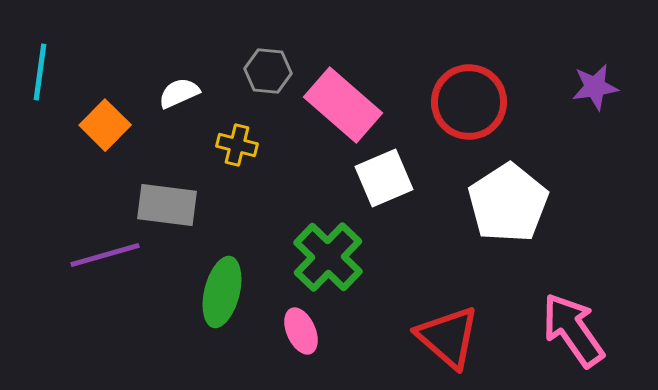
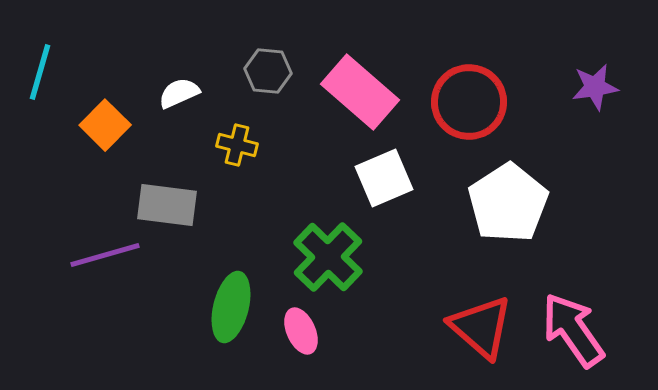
cyan line: rotated 8 degrees clockwise
pink rectangle: moved 17 px right, 13 px up
green ellipse: moved 9 px right, 15 px down
red triangle: moved 33 px right, 10 px up
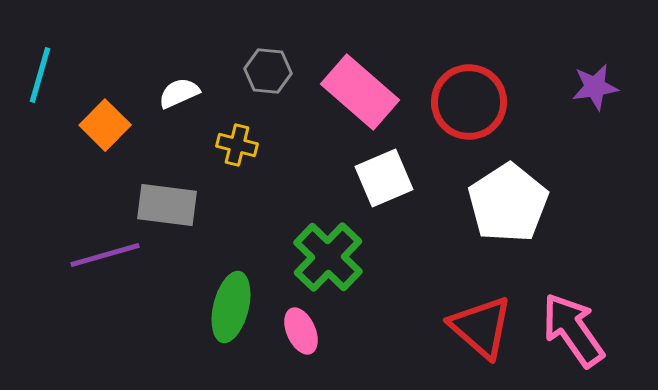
cyan line: moved 3 px down
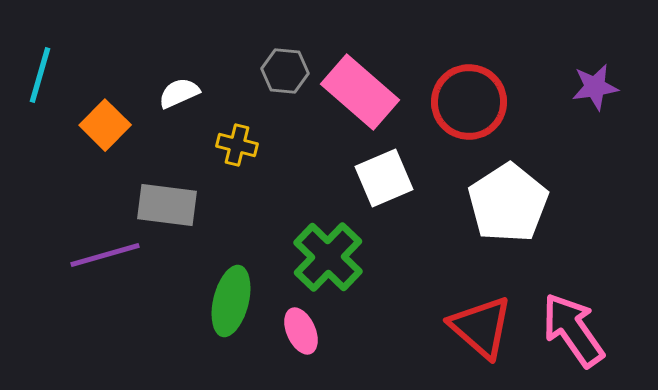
gray hexagon: moved 17 px right
green ellipse: moved 6 px up
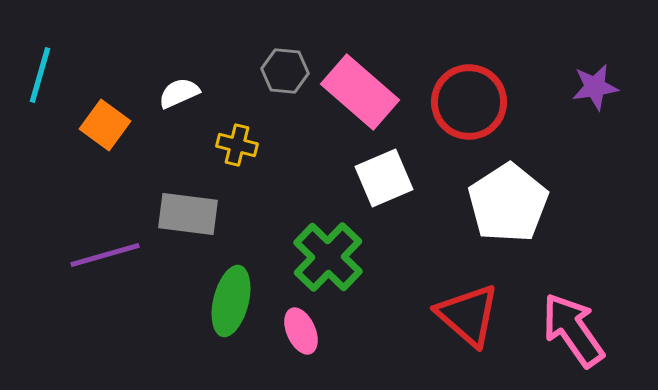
orange square: rotated 9 degrees counterclockwise
gray rectangle: moved 21 px right, 9 px down
red triangle: moved 13 px left, 12 px up
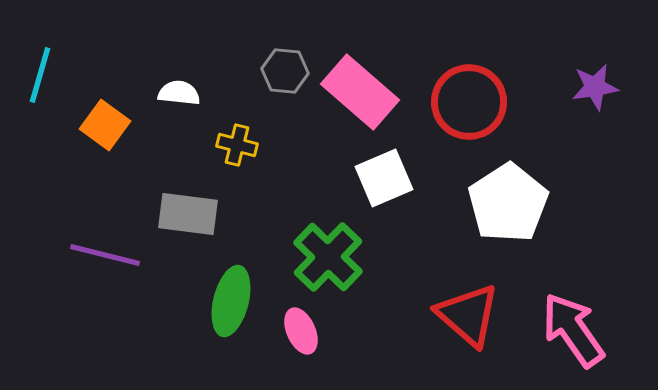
white semicircle: rotated 30 degrees clockwise
purple line: rotated 30 degrees clockwise
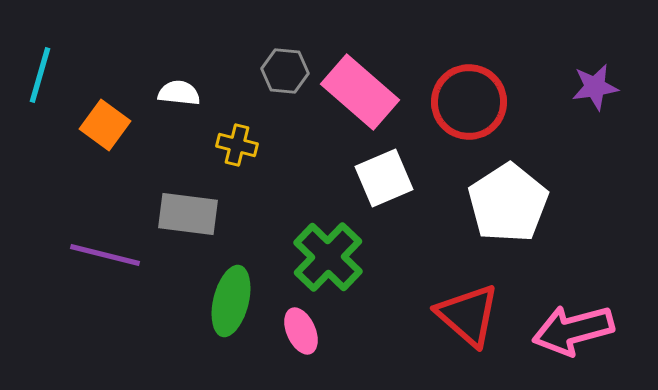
pink arrow: rotated 70 degrees counterclockwise
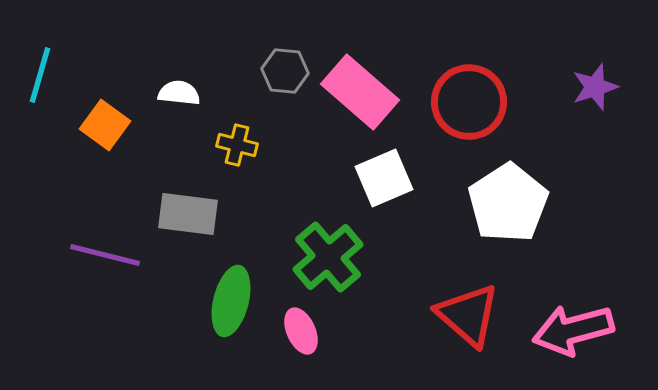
purple star: rotated 9 degrees counterclockwise
green cross: rotated 6 degrees clockwise
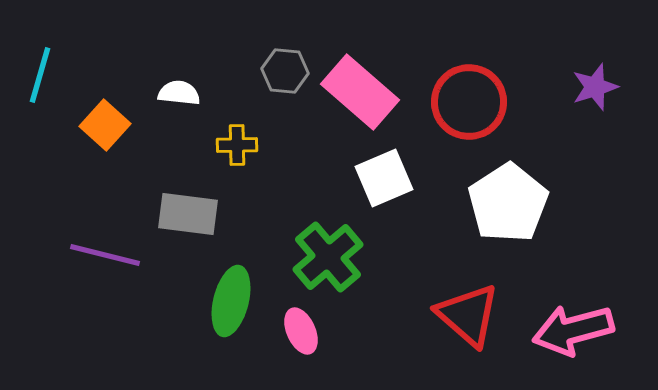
orange square: rotated 6 degrees clockwise
yellow cross: rotated 15 degrees counterclockwise
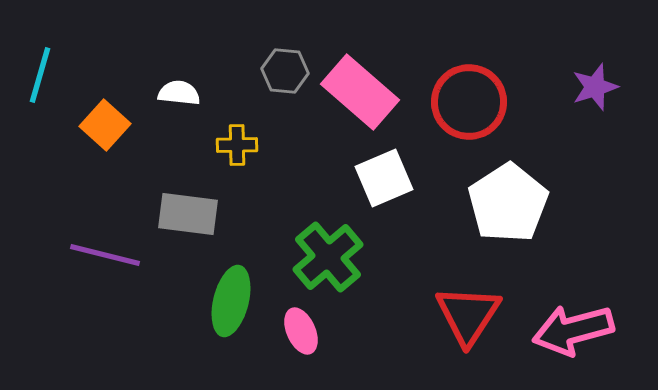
red triangle: rotated 22 degrees clockwise
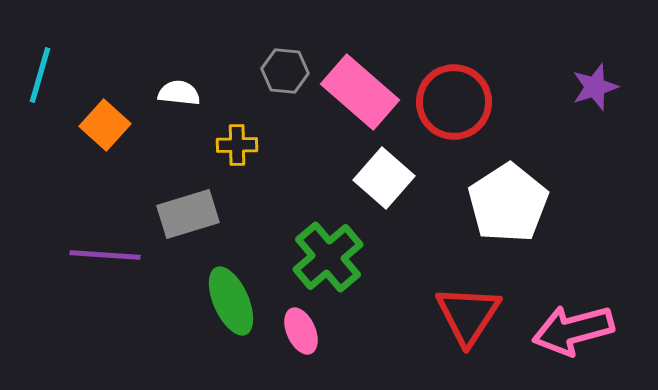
red circle: moved 15 px left
white square: rotated 26 degrees counterclockwise
gray rectangle: rotated 24 degrees counterclockwise
purple line: rotated 10 degrees counterclockwise
green ellipse: rotated 38 degrees counterclockwise
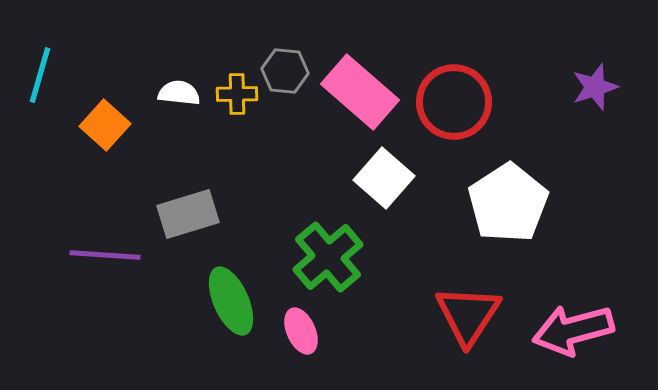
yellow cross: moved 51 px up
